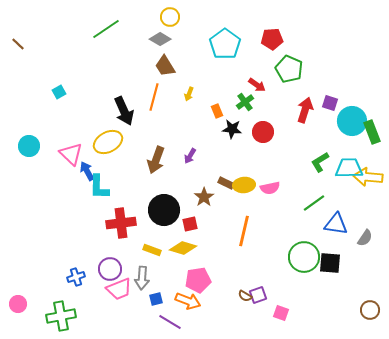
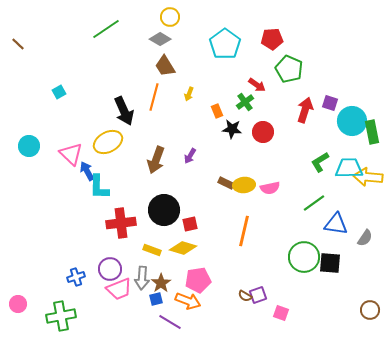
green rectangle at (372, 132): rotated 10 degrees clockwise
brown star at (204, 197): moved 43 px left, 86 px down
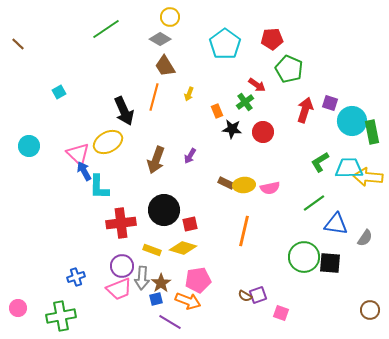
pink triangle at (71, 154): moved 7 px right
blue arrow at (87, 171): moved 3 px left
purple circle at (110, 269): moved 12 px right, 3 px up
pink circle at (18, 304): moved 4 px down
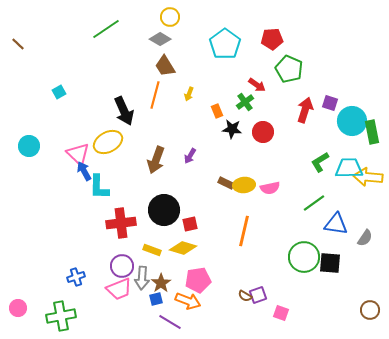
orange line at (154, 97): moved 1 px right, 2 px up
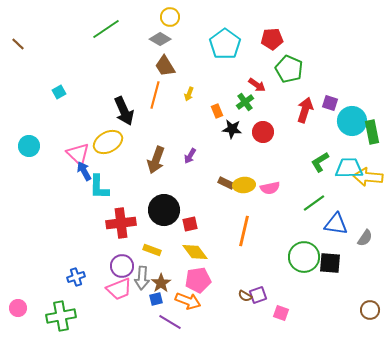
yellow diamond at (183, 248): moved 12 px right, 4 px down; rotated 36 degrees clockwise
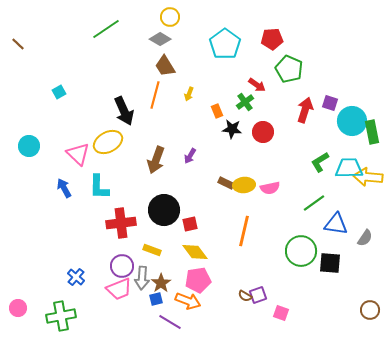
blue arrow at (84, 171): moved 20 px left, 17 px down
green circle at (304, 257): moved 3 px left, 6 px up
blue cross at (76, 277): rotated 30 degrees counterclockwise
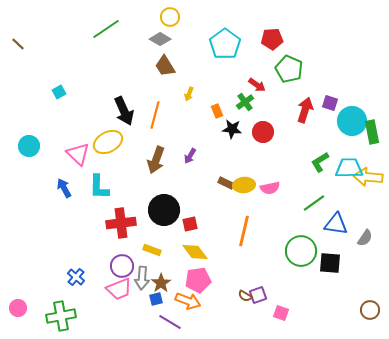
orange line at (155, 95): moved 20 px down
